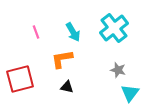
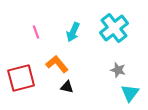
cyan arrow: rotated 54 degrees clockwise
orange L-shape: moved 5 px left, 5 px down; rotated 60 degrees clockwise
red square: moved 1 px right, 1 px up
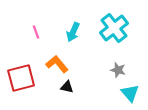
cyan triangle: rotated 18 degrees counterclockwise
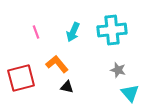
cyan cross: moved 2 px left, 2 px down; rotated 32 degrees clockwise
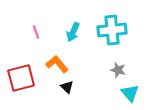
black triangle: rotated 32 degrees clockwise
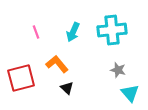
black triangle: moved 1 px down
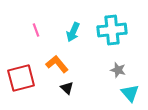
pink line: moved 2 px up
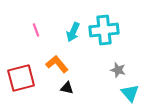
cyan cross: moved 8 px left
black triangle: rotated 32 degrees counterclockwise
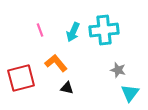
pink line: moved 4 px right
orange L-shape: moved 1 px left, 1 px up
cyan triangle: rotated 18 degrees clockwise
